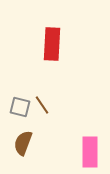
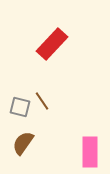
red rectangle: rotated 40 degrees clockwise
brown line: moved 4 px up
brown semicircle: rotated 15 degrees clockwise
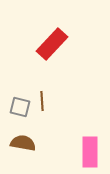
brown line: rotated 30 degrees clockwise
brown semicircle: rotated 65 degrees clockwise
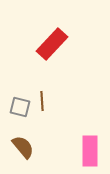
brown semicircle: moved 4 px down; rotated 40 degrees clockwise
pink rectangle: moved 1 px up
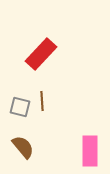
red rectangle: moved 11 px left, 10 px down
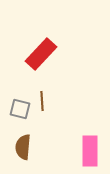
gray square: moved 2 px down
brown semicircle: rotated 135 degrees counterclockwise
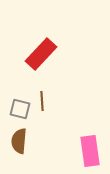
brown semicircle: moved 4 px left, 6 px up
pink rectangle: rotated 8 degrees counterclockwise
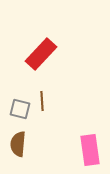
brown semicircle: moved 1 px left, 3 px down
pink rectangle: moved 1 px up
